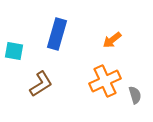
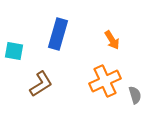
blue rectangle: moved 1 px right
orange arrow: rotated 84 degrees counterclockwise
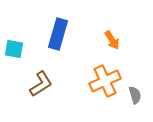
cyan square: moved 2 px up
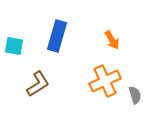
blue rectangle: moved 1 px left, 2 px down
cyan square: moved 3 px up
brown L-shape: moved 3 px left
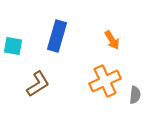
cyan square: moved 1 px left
gray semicircle: rotated 24 degrees clockwise
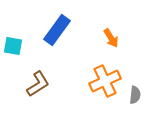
blue rectangle: moved 6 px up; rotated 20 degrees clockwise
orange arrow: moved 1 px left, 2 px up
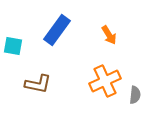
orange arrow: moved 2 px left, 3 px up
brown L-shape: rotated 44 degrees clockwise
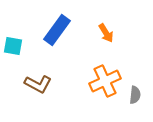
orange arrow: moved 3 px left, 2 px up
brown L-shape: rotated 16 degrees clockwise
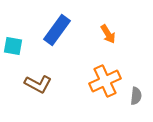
orange arrow: moved 2 px right, 1 px down
gray semicircle: moved 1 px right, 1 px down
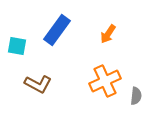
orange arrow: rotated 66 degrees clockwise
cyan square: moved 4 px right
